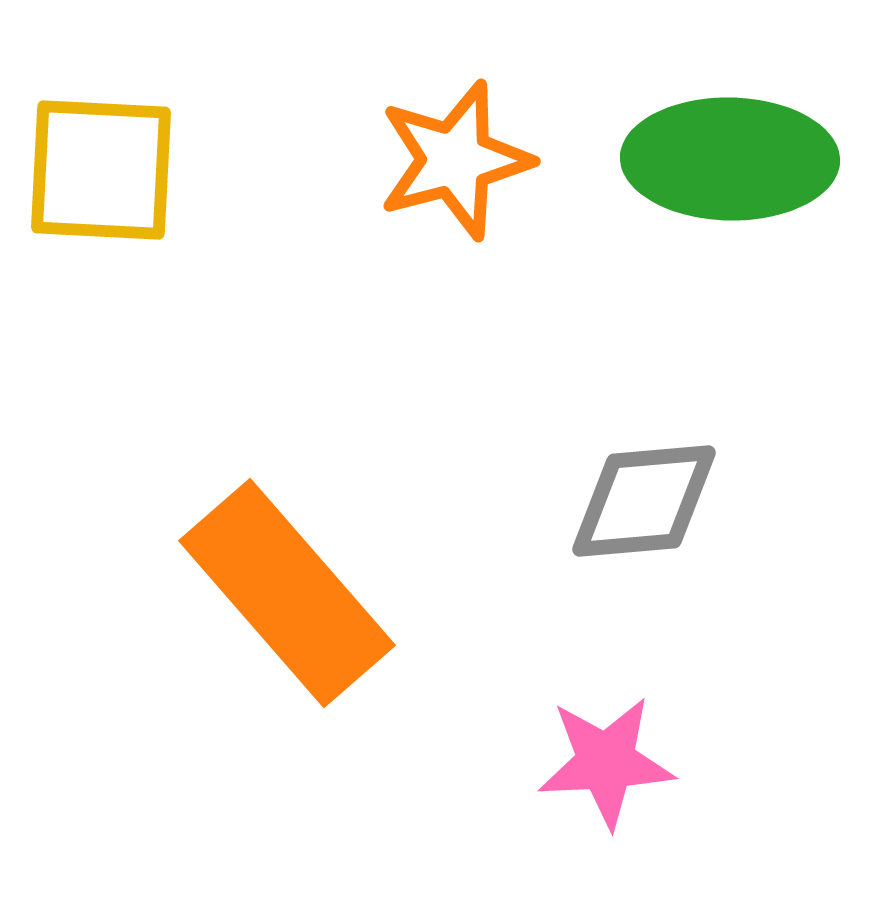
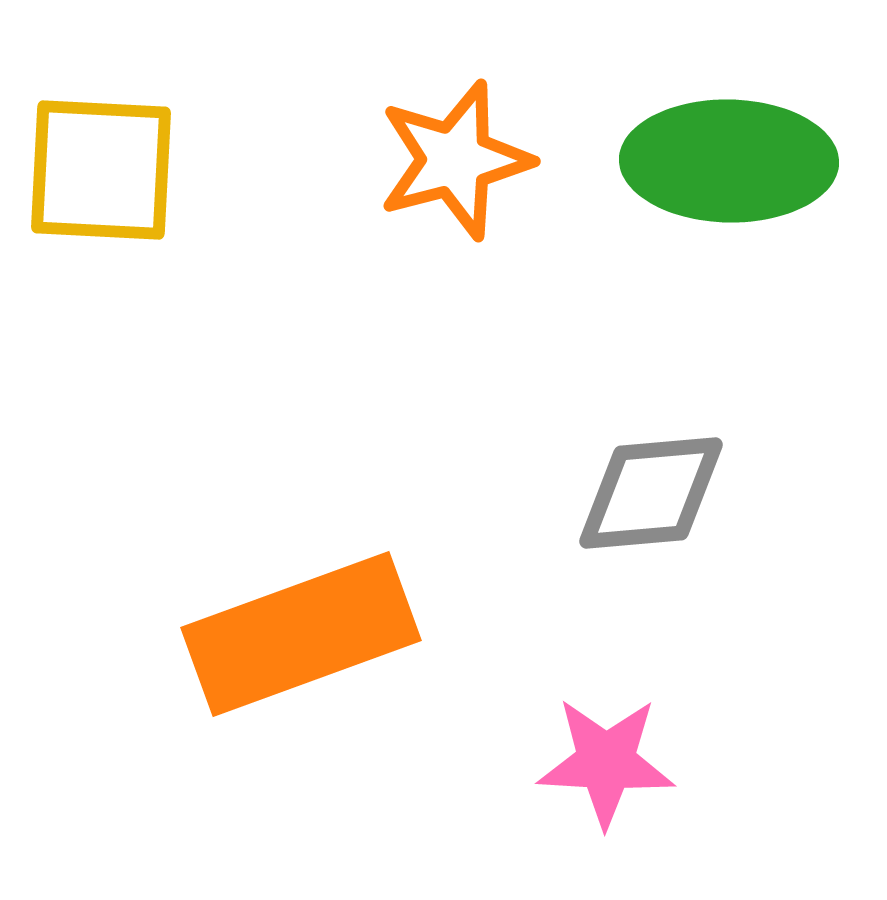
green ellipse: moved 1 px left, 2 px down
gray diamond: moved 7 px right, 8 px up
orange rectangle: moved 14 px right, 41 px down; rotated 69 degrees counterclockwise
pink star: rotated 6 degrees clockwise
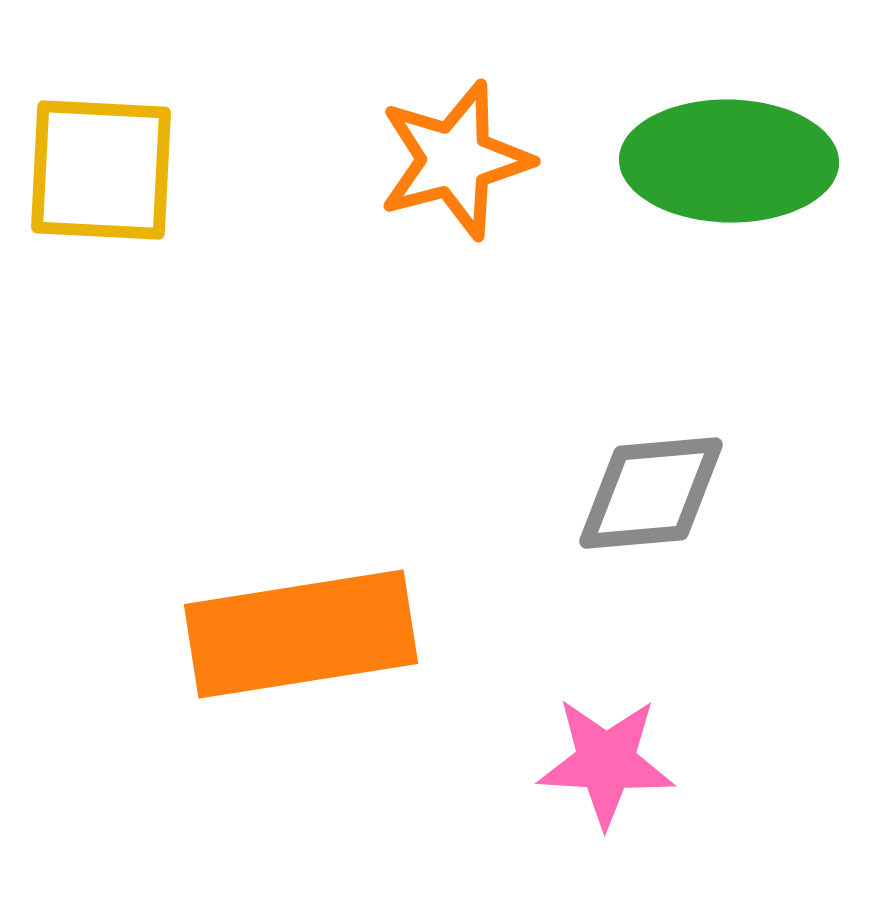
orange rectangle: rotated 11 degrees clockwise
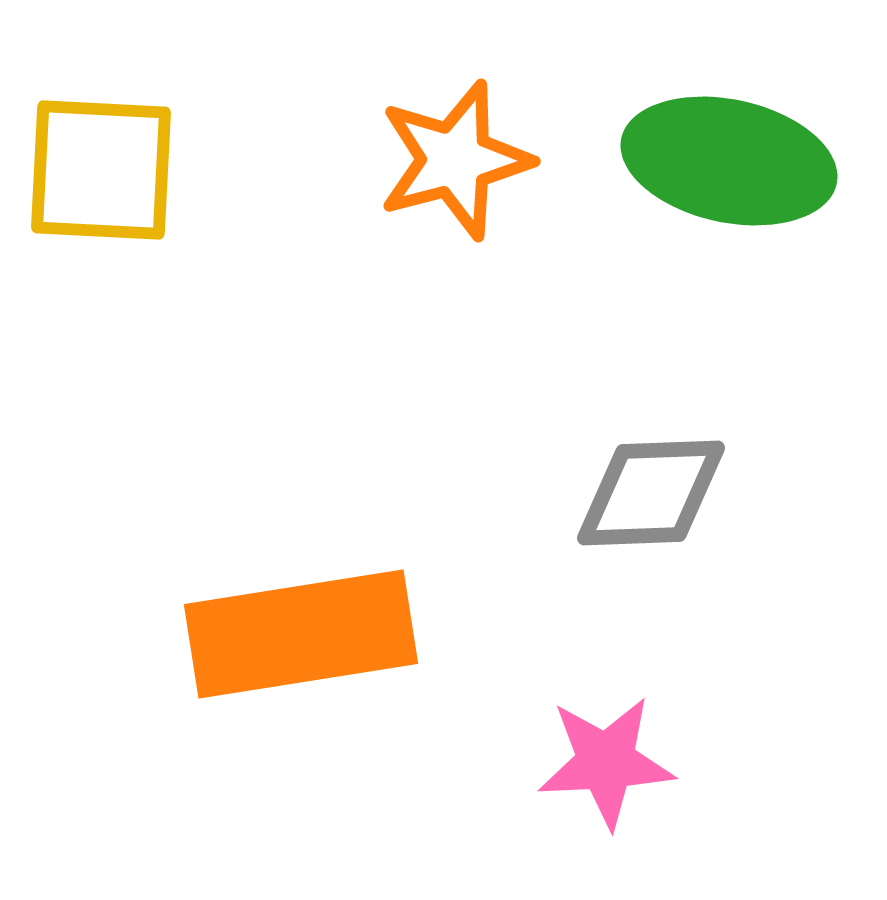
green ellipse: rotated 11 degrees clockwise
gray diamond: rotated 3 degrees clockwise
pink star: rotated 6 degrees counterclockwise
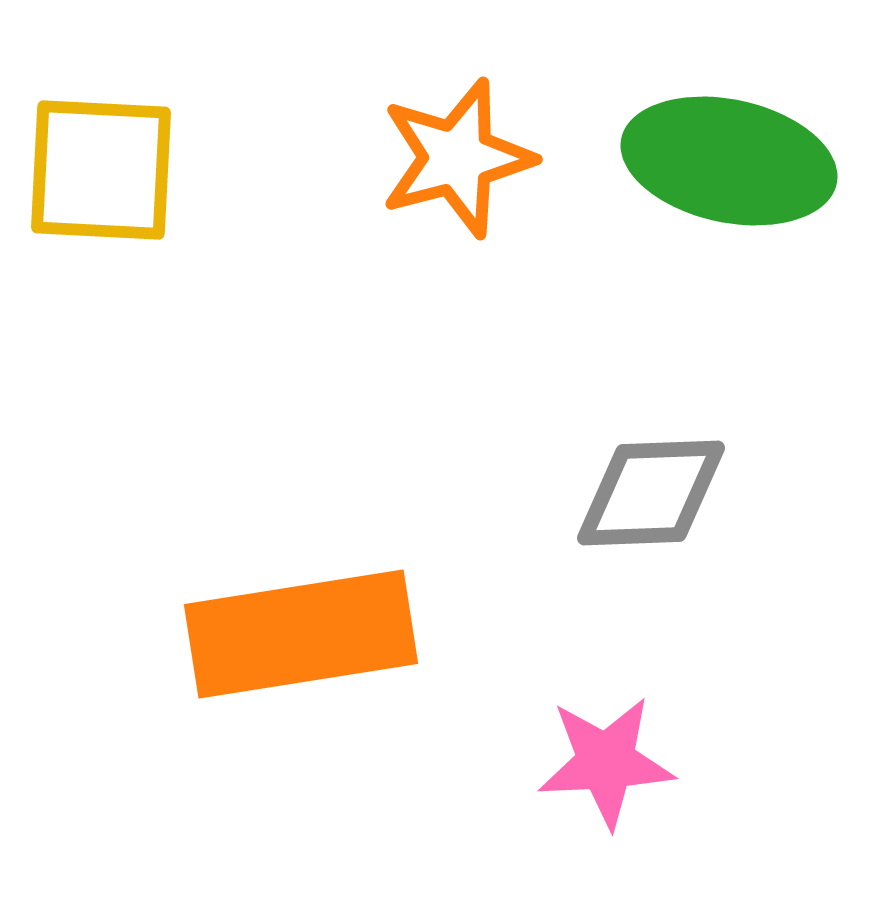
orange star: moved 2 px right, 2 px up
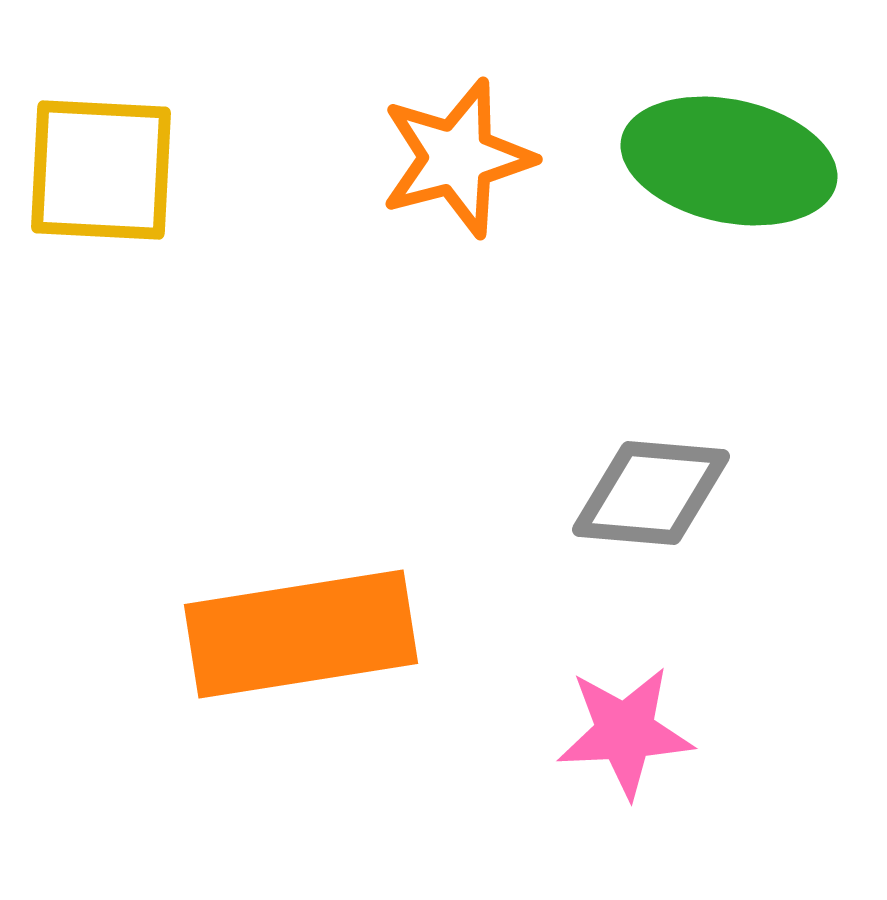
gray diamond: rotated 7 degrees clockwise
pink star: moved 19 px right, 30 px up
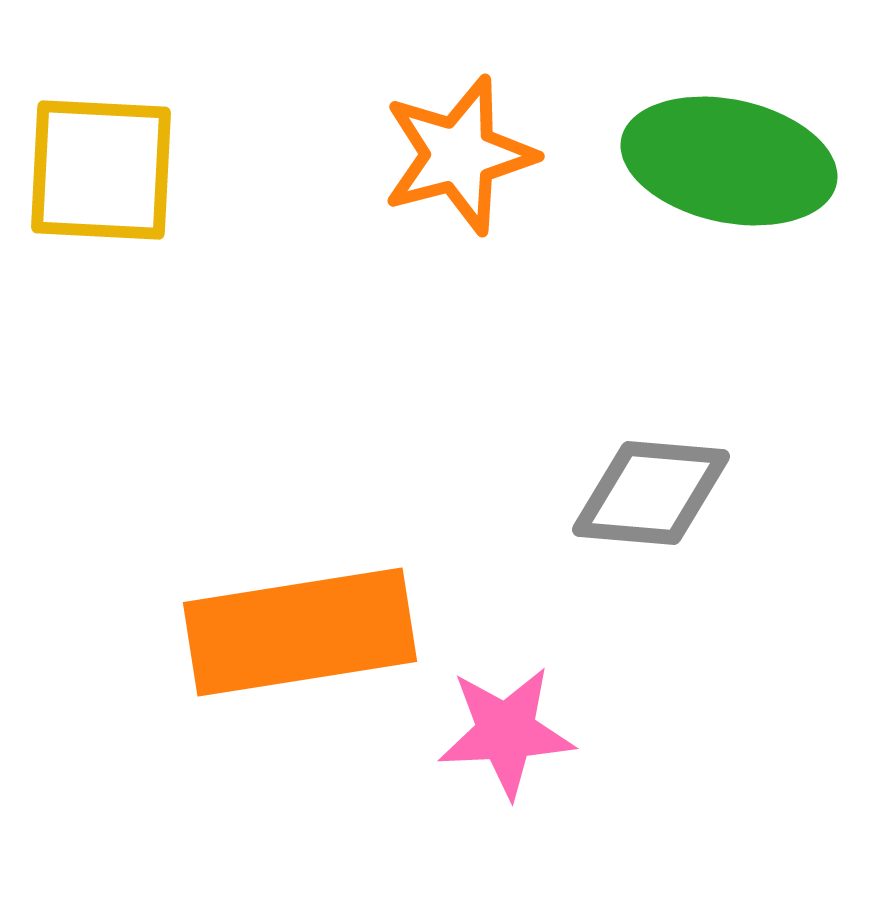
orange star: moved 2 px right, 3 px up
orange rectangle: moved 1 px left, 2 px up
pink star: moved 119 px left
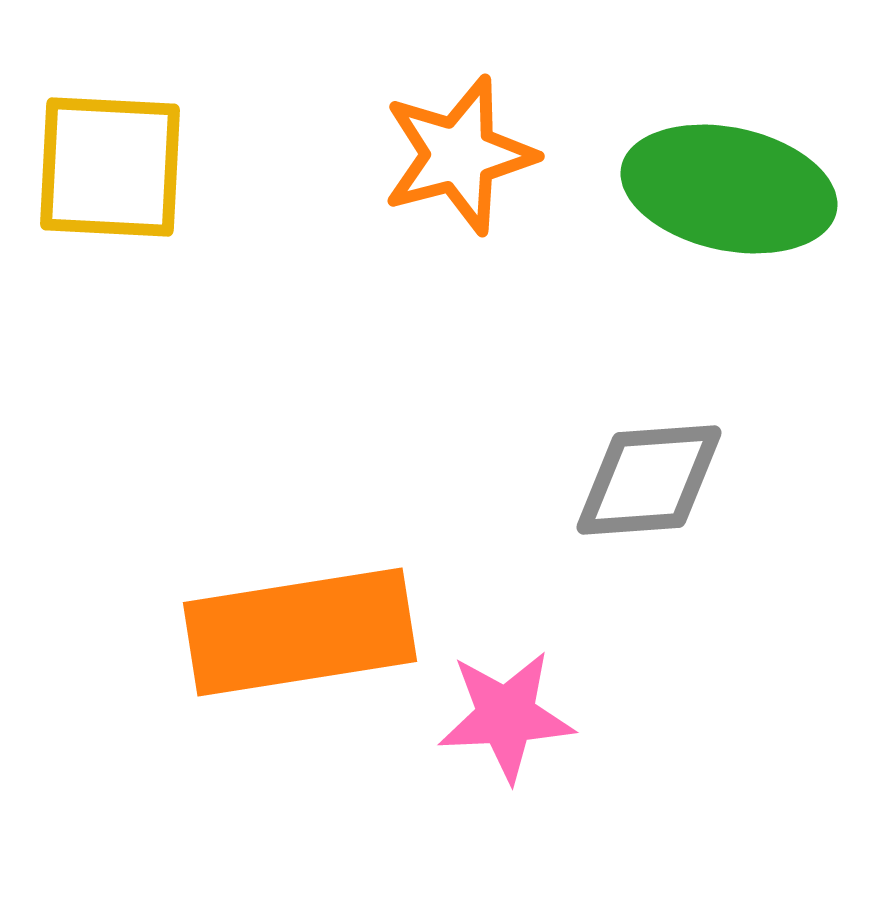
green ellipse: moved 28 px down
yellow square: moved 9 px right, 3 px up
gray diamond: moved 2 px left, 13 px up; rotated 9 degrees counterclockwise
pink star: moved 16 px up
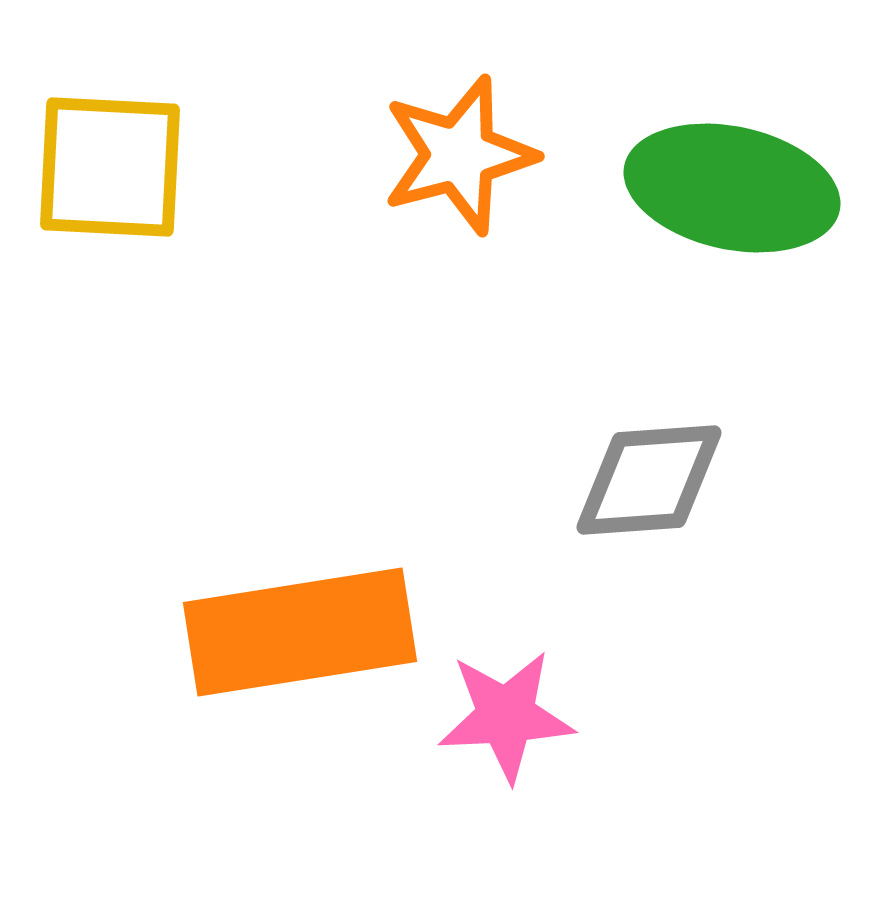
green ellipse: moved 3 px right, 1 px up
